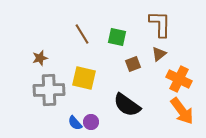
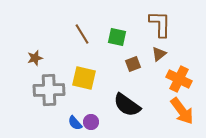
brown star: moved 5 px left
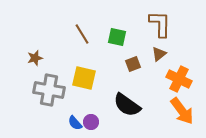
gray cross: rotated 12 degrees clockwise
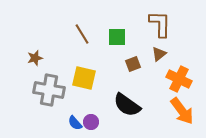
green square: rotated 12 degrees counterclockwise
